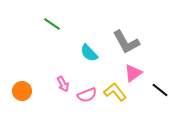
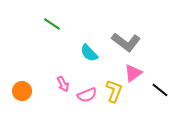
gray L-shape: rotated 24 degrees counterclockwise
yellow L-shape: moved 1 px left, 1 px up; rotated 60 degrees clockwise
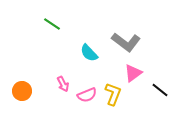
yellow L-shape: moved 1 px left, 3 px down
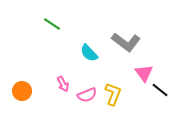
pink triangle: moved 11 px right; rotated 30 degrees counterclockwise
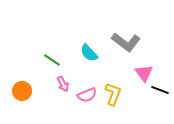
green line: moved 36 px down
black line: rotated 18 degrees counterclockwise
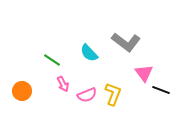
black line: moved 1 px right
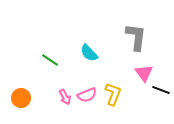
gray L-shape: moved 10 px right, 5 px up; rotated 120 degrees counterclockwise
green line: moved 2 px left
pink arrow: moved 2 px right, 13 px down
orange circle: moved 1 px left, 7 px down
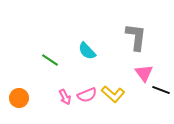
cyan semicircle: moved 2 px left, 2 px up
yellow L-shape: rotated 110 degrees clockwise
orange circle: moved 2 px left
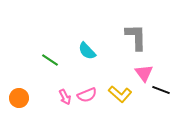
gray L-shape: rotated 8 degrees counterclockwise
yellow L-shape: moved 7 px right
